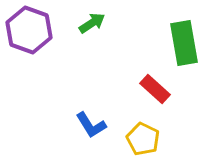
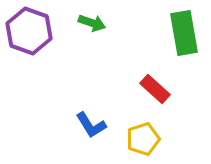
green arrow: rotated 52 degrees clockwise
purple hexagon: moved 1 px down
green rectangle: moved 10 px up
yellow pentagon: rotated 28 degrees clockwise
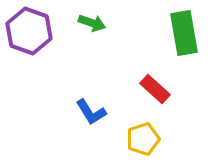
blue L-shape: moved 13 px up
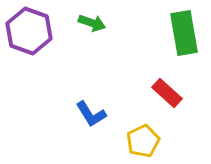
red rectangle: moved 12 px right, 4 px down
blue L-shape: moved 2 px down
yellow pentagon: moved 2 px down; rotated 8 degrees counterclockwise
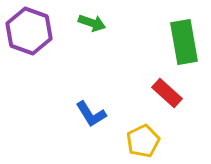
green rectangle: moved 9 px down
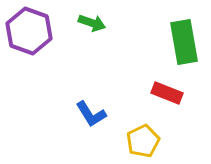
red rectangle: rotated 20 degrees counterclockwise
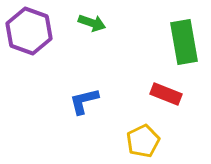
red rectangle: moved 1 px left, 1 px down
blue L-shape: moved 7 px left, 13 px up; rotated 108 degrees clockwise
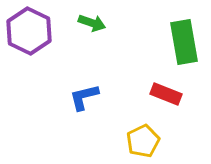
purple hexagon: rotated 6 degrees clockwise
blue L-shape: moved 4 px up
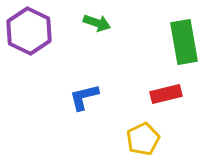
green arrow: moved 5 px right
red rectangle: rotated 36 degrees counterclockwise
yellow pentagon: moved 2 px up
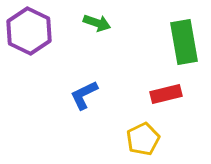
blue L-shape: moved 2 px up; rotated 12 degrees counterclockwise
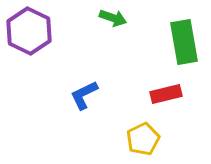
green arrow: moved 16 px right, 5 px up
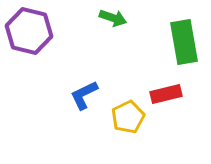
purple hexagon: rotated 12 degrees counterclockwise
yellow pentagon: moved 15 px left, 22 px up
